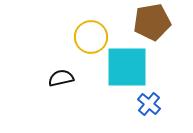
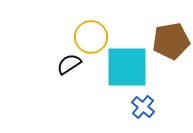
brown pentagon: moved 19 px right, 19 px down
black semicircle: moved 8 px right, 14 px up; rotated 20 degrees counterclockwise
blue cross: moved 6 px left, 3 px down
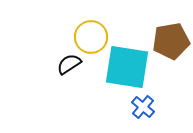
cyan square: rotated 9 degrees clockwise
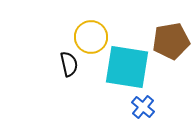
black semicircle: rotated 110 degrees clockwise
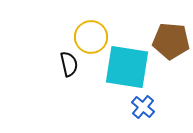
brown pentagon: rotated 15 degrees clockwise
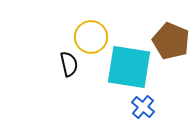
brown pentagon: rotated 18 degrees clockwise
cyan square: moved 2 px right
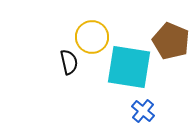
yellow circle: moved 1 px right
black semicircle: moved 2 px up
blue cross: moved 4 px down
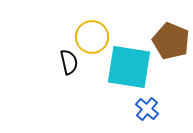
blue cross: moved 4 px right, 2 px up
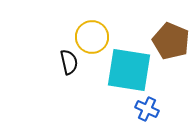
cyan square: moved 3 px down
blue cross: rotated 15 degrees counterclockwise
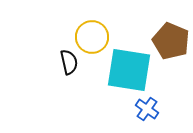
blue cross: rotated 10 degrees clockwise
